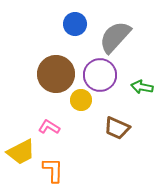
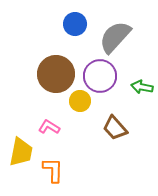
purple circle: moved 1 px down
yellow circle: moved 1 px left, 1 px down
brown trapezoid: moved 2 px left; rotated 24 degrees clockwise
yellow trapezoid: rotated 52 degrees counterclockwise
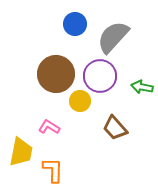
gray semicircle: moved 2 px left
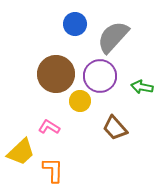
yellow trapezoid: rotated 36 degrees clockwise
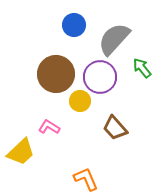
blue circle: moved 1 px left, 1 px down
gray semicircle: moved 1 px right, 2 px down
purple circle: moved 1 px down
green arrow: moved 19 px up; rotated 40 degrees clockwise
orange L-shape: moved 33 px right, 9 px down; rotated 24 degrees counterclockwise
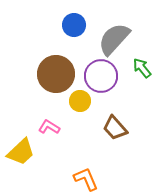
purple circle: moved 1 px right, 1 px up
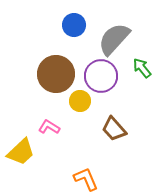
brown trapezoid: moved 1 px left, 1 px down
